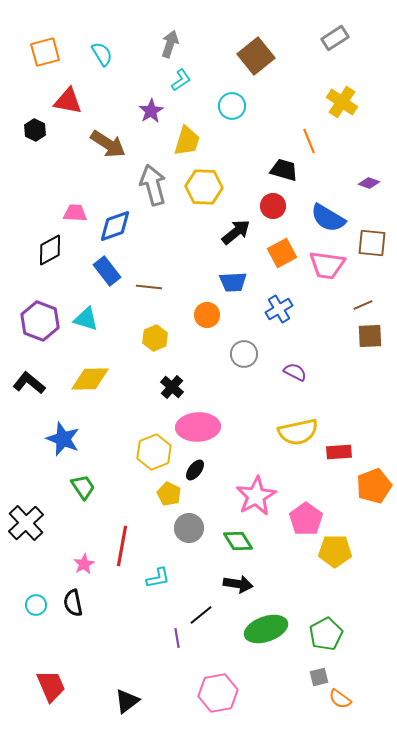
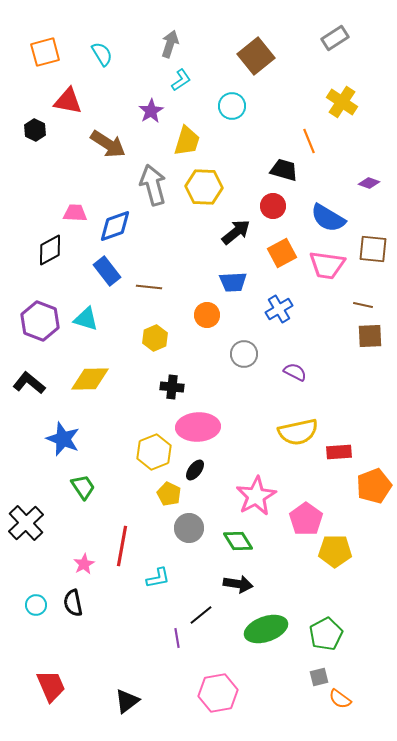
brown square at (372, 243): moved 1 px right, 6 px down
brown line at (363, 305): rotated 36 degrees clockwise
black cross at (172, 387): rotated 35 degrees counterclockwise
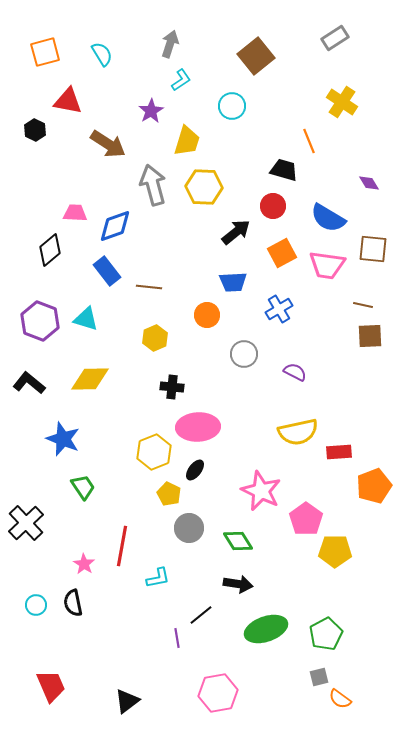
purple diamond at (369, 183): rotated 40 degrees clockwise
black diamond at (50, 250): rotated 12 degrees counterclockwise
pink star at (256, 496): moved 5 px right, 5 px up; rotated 18 degrees counterclockwise
pink star at (84, 564): rotated 10 degrees counterclockwise
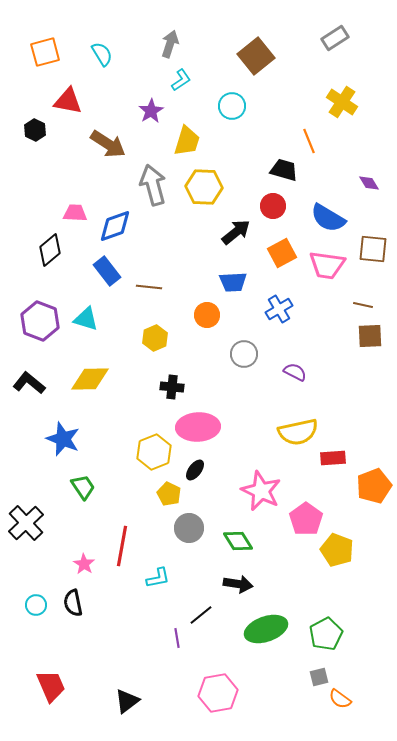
red rectangle at (339, 452): moved 6 px left, 6 px down
yellow pentagon at (335, 551): moved 2 px right, 1 px up; rotated 20 degrees clockwise
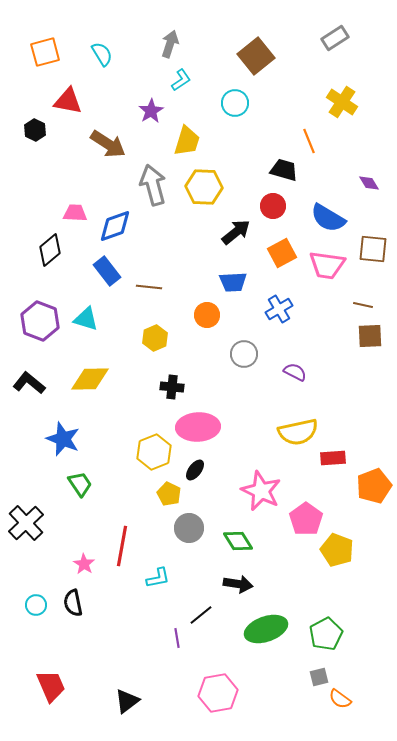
cyan circle at (232, 106): moved 3 px right, 3 px up
green trapezoid at (83, 487): moved 3 px left, 3 px up
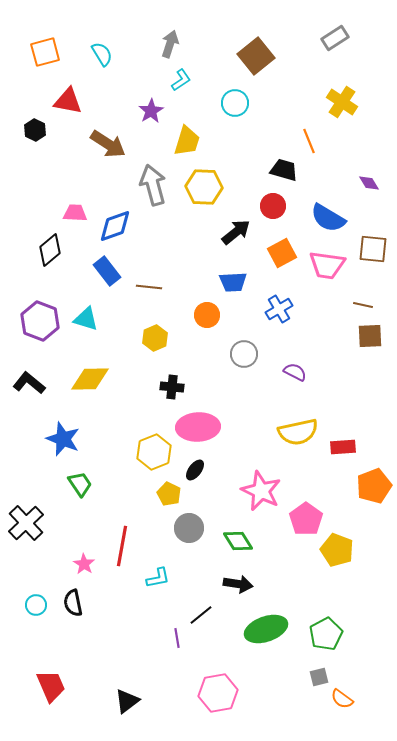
red rectangle at (333, 458): moved 10 px right, 11 px up
orange semicircle at (340, 699): moved 2 px right
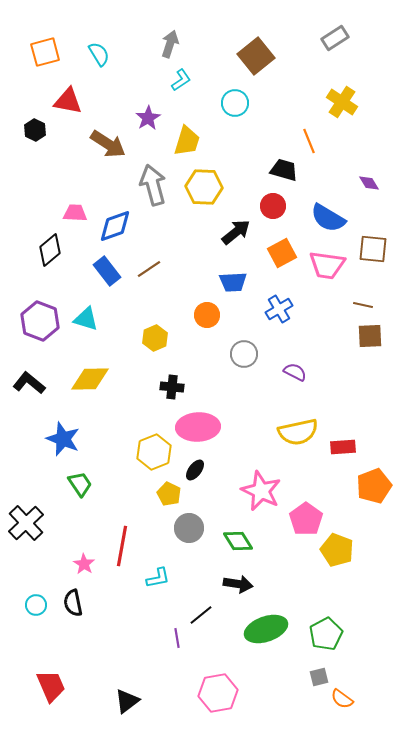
cyan semicircle at (102, 54): moved 3 px left
purple star at (151, 111): moved 3 px left, 7 px down
brown line at (149, 287): moved 18 px up; rotated 40 degrees counterclockwise
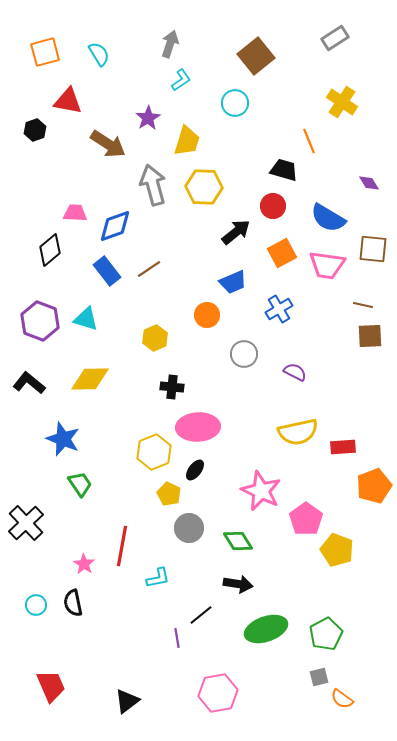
black hexagon at (35, 130): rotated 15 degrees clockwise
blue trapezoid at (233, 282): rotated 20 degrees counterclockwise
